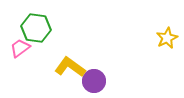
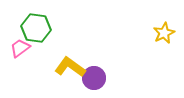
yellow star: moved 3 px left, 5 px up
purple circle: moved 3 px up
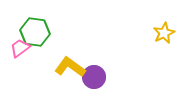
green hexagon: moved 1 px left, 4 px down
purple circle: moved 1 px up
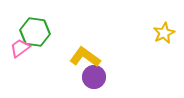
yellow L-shape: moved 15 px right, 10 px up
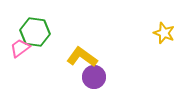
yellow star: rotated 25 degrees counterclockwise
yellow L-shape: moved 3 px left
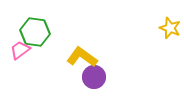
yellow star: moved 6 px right, 5 px up
pink trapezoid: moved 2 px down
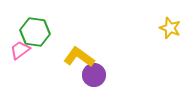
yellow L-shape: moved 3 px left
purple circle: moved 2 px up
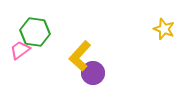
yellow star: moved 6 px left, 1 px down
yellow L-shape: moved 1 px right, 1 px up; rotated 84 degrees counterclockwise
purple circle: moved 1 px left, 2 px up
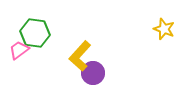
green hexagon: moved 1 px down
pink trapezoid: moved 1 px left
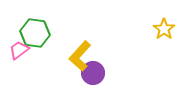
yellow star: rotated 15 degrees clockwise
